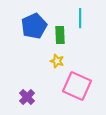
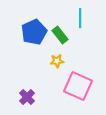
blue pentagon: moved 6 px down
green rectangle: rotated 36 degrees counterclockwise
yellow star: rotated 24 degrees counterclockwise
pink square: moved 1 px right
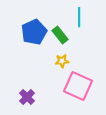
cyan line: moved 1 px left, 1 px up
yellow star: moved 5 px right
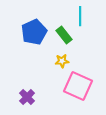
cyan line: moved 1 px right, 1 px up
green rectangle: moved 4 px right
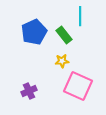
purple cross: moved 2 px right, 6 px up; rotated 21 degrees clockwise
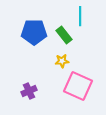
blue pentagon: rotated 25 degrees clockwise
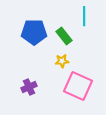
cyan line: moved 4 px right
green rectangle: moved 1 px down
purple cross: moved 4 px up
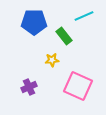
cyan line: rotated 66 degrees clockwise
blue pentagon: moved 10 px up
yellow star: moved 10 px left, 1 px up
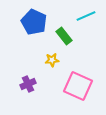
cyan line: moved 2 px right
blue pentagon: rotated 25 degrees clockwise
purple cross: moved 1 px left, 3 px up
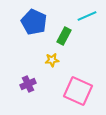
cyan line: moved 1 px right
green rectangle: rotated 66 degrees clockwise
pink square: moved 5 px down
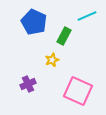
yellow star: rotated 16 degrees counterclockwise
